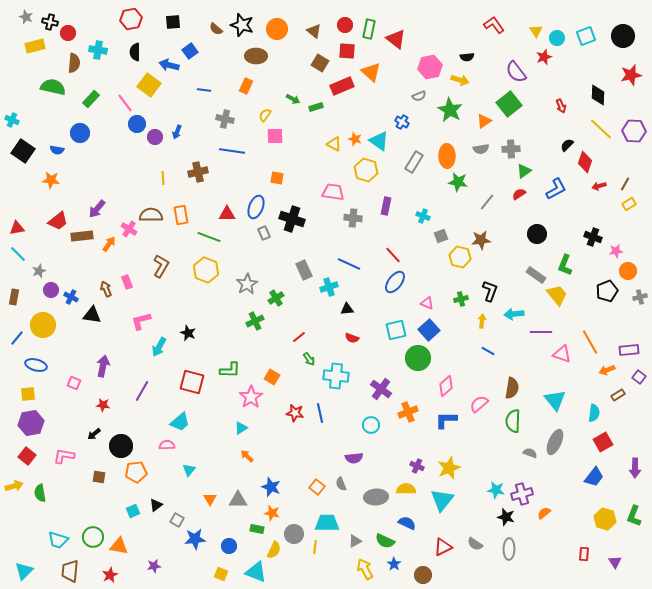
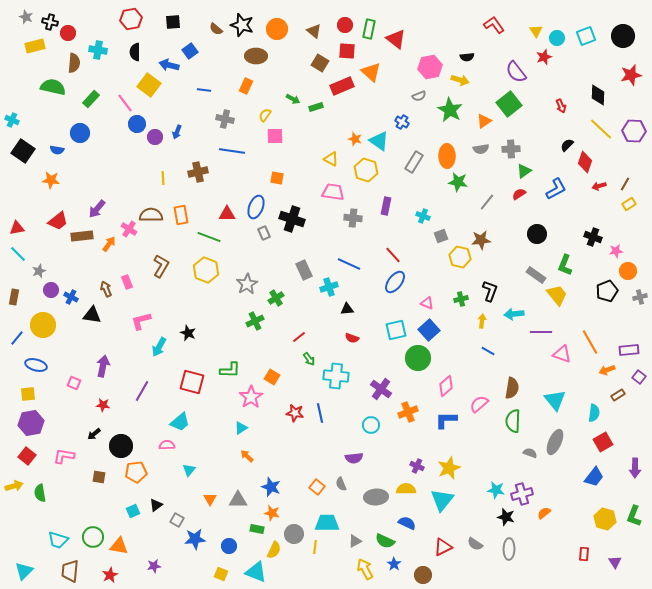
yellow triangle at (334, 144): moved 3 px left, 15 px down
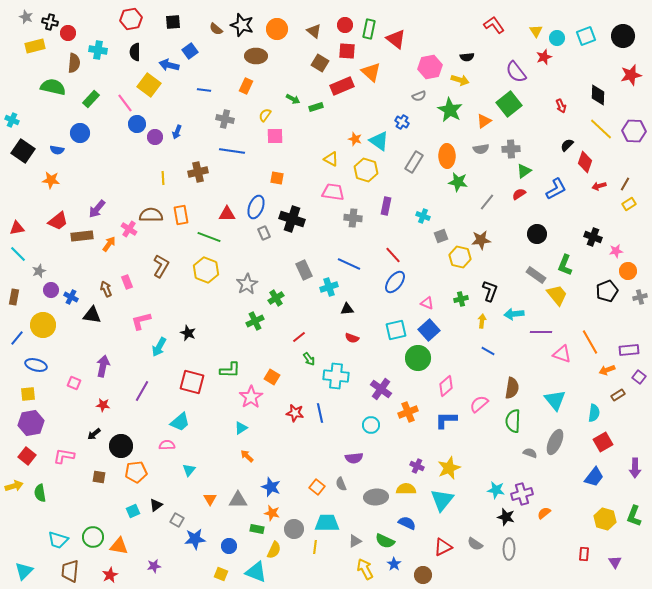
gray circle at (294, 534): moved 5 px up
